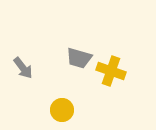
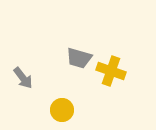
gray arrow: moved 10 px down
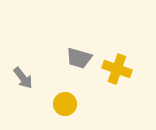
yellow cross: moved 6 px right, 2 px up
yellow circle: moved 3 px right, 6 px up
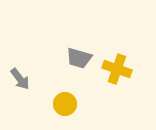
gray arrow: moved 3 px left, 1 px down
